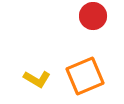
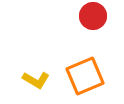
yellow L-shape: moved 1 px left, 1 px down
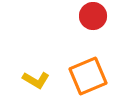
orange square: moved 3 px right
